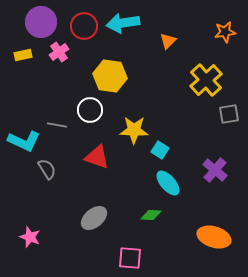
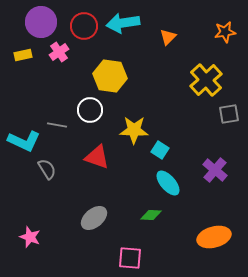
orange triangle: moved 4 px up
orange ellipse: rotated 32 degrees counterclockwise
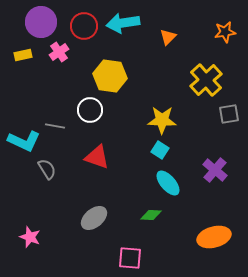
gray line: moved 2 px left, 1 px down
yellow star: moved 28 px right, 10 px up
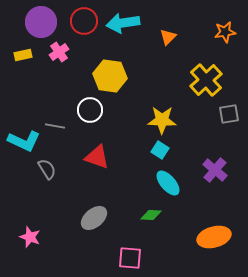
red circle: moved 5 px up
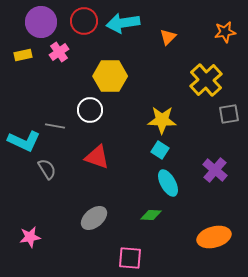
yellow hexagon: rotated 8 degrees counterclockwise
cyan ellipse: rotated 12 degrees clockwise
pink star: rotated 30 degrees counterclockwise
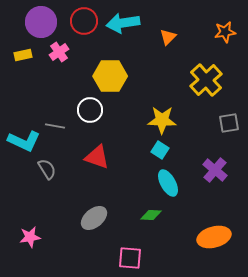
gray square: moved 9 px down
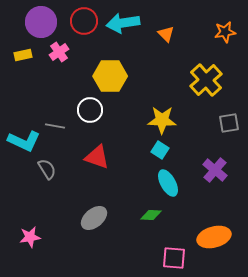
orange triangle: moved 2 px left, 3 px up; rotated 30 degrees counterclockwise
pink square: moved 44 px right
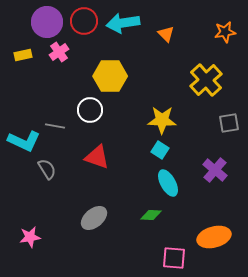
purple circle: moved 6 px right
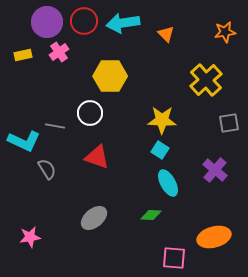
white circle: moved 3 px down
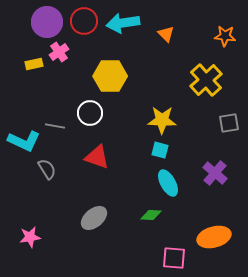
orange star: moved 4 px down; rotated 15 degrees clockwise
yellow rectangle: moved 11 px right, 9 px down
cyan square: rotated 18 degrees counterclockwise
purple cross: moved 3 px down
